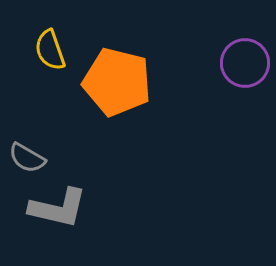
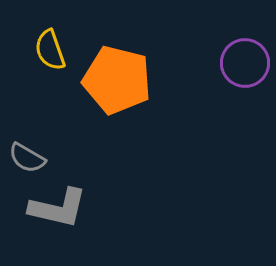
orange pentagon: moved 2 px up
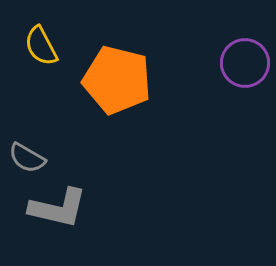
yellow semicircle: moved 9 px left, 4 px up; rotated 9 degrees counterclockwise
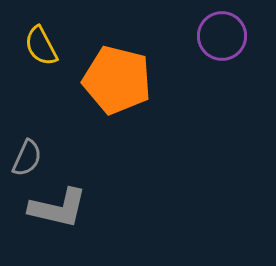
purple circle: moved 23 px left, 27 px up
gray semicircle: rotated 96 degrees counterclockwise
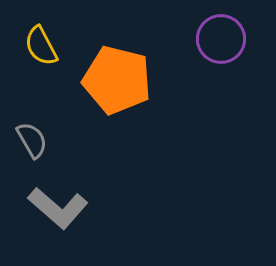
purple circle: moved 1 px left, 3 px down
gray semicircle: moved 5 px right, 18 px up; rotated 54 degrees counterclockwise
gray L-shape: rotated 28 degrees clockwise
